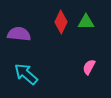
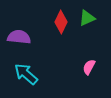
green triangle: moved 1 px right, 4 px up; rotated 24 degrees counterclockwise
purple semicircle: moved 3 px down
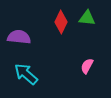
green triangle: rotated 30 degrees clockwise
pink semicircle: moved 2 px left, 1 px up
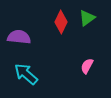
green triangle: rotated 42 degrees counterclockwise
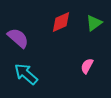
green triangle: moved 7 px right, 5 px down
red diamond: rotated 40 degrees clockwise
purple semicircle: moved 1 px left, 1 px down; rotated 35 degrees clockwise
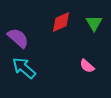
green triangle: rotated 24 degrees counterclockwise
pink semicircle: rotated 77 degrees counterclockwise
cyan arrow: moved 2 px left, 6 px up
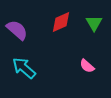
purple semicircle: moved 1 px left, 8 px up
